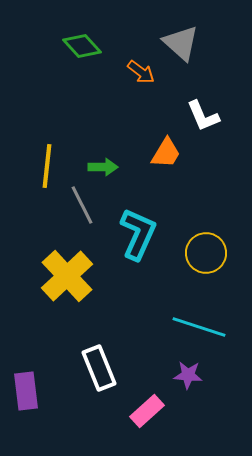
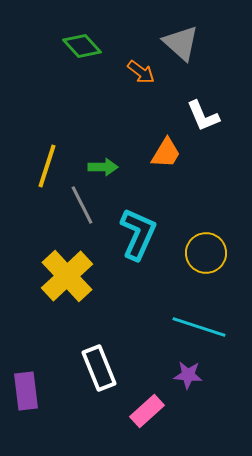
yellow line: rotated 12 degrees clockwise
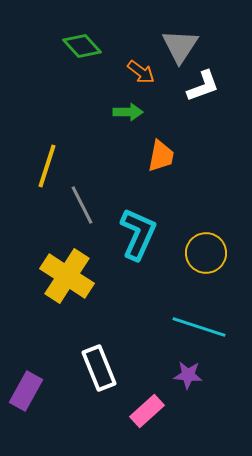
gray triangle: moved 1 px left, 3 px down; rotated 21 degrees clockwise
white L-shape: moved 30 px up; rotated 87 degrees counterclockwise
orange trapezoid: moved 5 px left, 3 px down; rotated 20 degrees counterclockwise
green arrow: moved 25 px right, 55 px up
yellow cross: rotated 14 degrees counterclockwise
purple rectangle: rotated 36 degrees clockwise
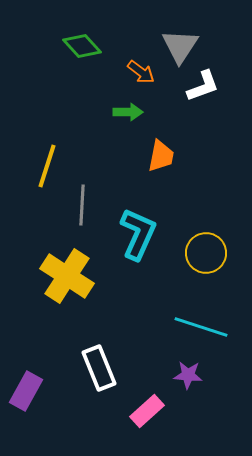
gray line: rotated 30 degrees clockwise
cyan line: moved 2 px right
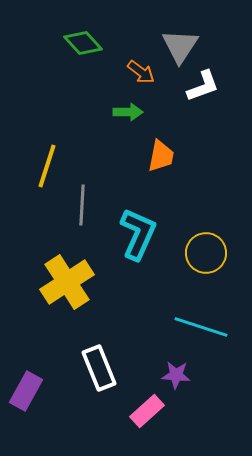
green diamond: moved 1 px right, 3 px up
yellow cross: moved 6 px down; rotated 24 degrees clockwise
purple star: moved 12 px left
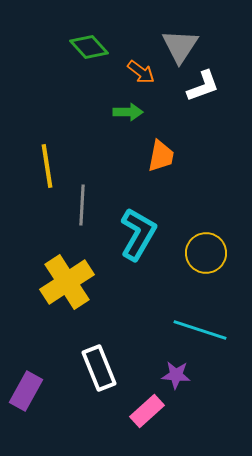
green diamond: moved 6 px right, 4 px down
yellow line: rotated 27 degrees counterclockwise
cyan L-shape: rotated 6 degrees clockwise
cyan line: moved 1 px left, 3 px down
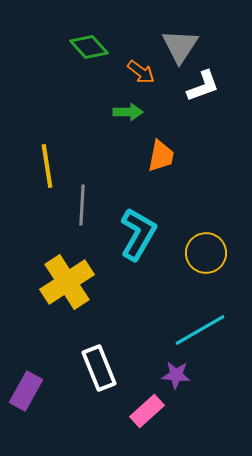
cyan line: rotated 48 degrees counterclockwise
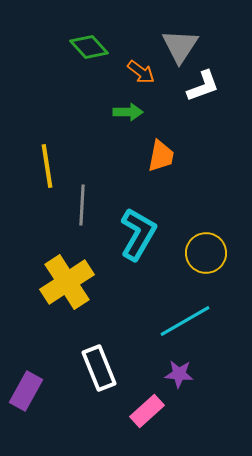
cyan line: moved 15 px left, 9 px up
purple star: moved 3 px right, 1 px up
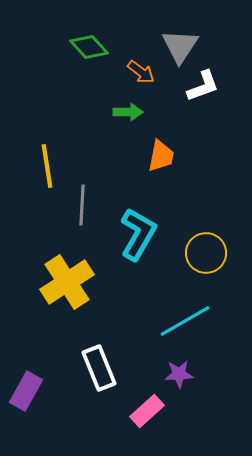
purple star: rotated 8 degrees counterclockwise
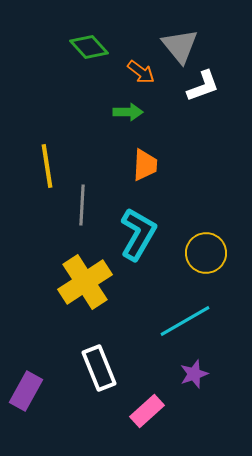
gray triangle: rotated 12 degrees counterclockwise
orange trapezoid: moved 16 px left, 9 px down; rotated 8 degrees counterclockwise
yellow cross: moved 18 px right
purple star: moved 15 px right; rotated 16 degrees counterclockwise
